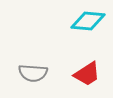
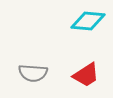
red trapezoid: moved 1 px left, 1 px down
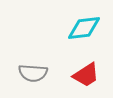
cyan diamond: moved 4 px left, 7 px down; rotated 12 degrees counterclockwise
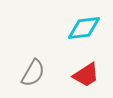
gray semicircle: rotated 64 degrees counterclockwise
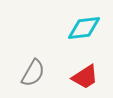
red trapezoid: moved 1 px left, 2 px down
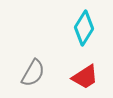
cyan diamond: rotated 52 degrees counterclockwise
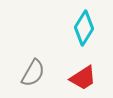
red trapezoid: moved 2 px left, 1 px down
